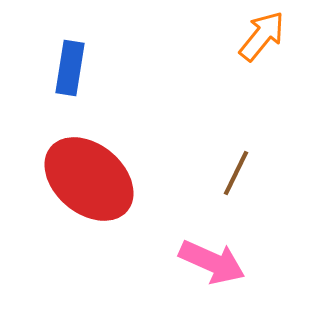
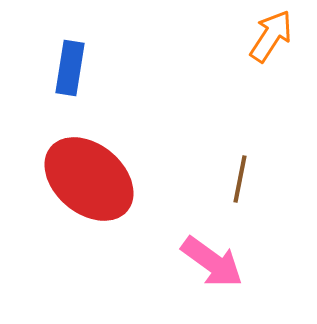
orange arrow: moved 9 px right; rotated 6 degrees counterclockwise
brown line: moved 4 px right, 6 px down; rotated 15 degrees counterclockwise
pink arrow: rotated 12 degrees clockwise
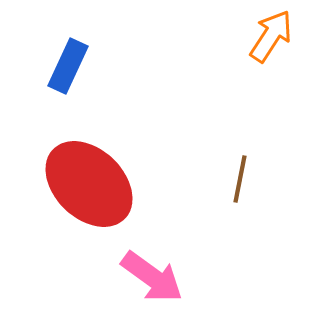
blue rectangle: moved 2 px left, 2 px up; rotated 16 degrees clockwise
red ellipse: moved 5 px down; rotated 4 degrees clockwise
pink arrow: moved 60 px left, 15 px down
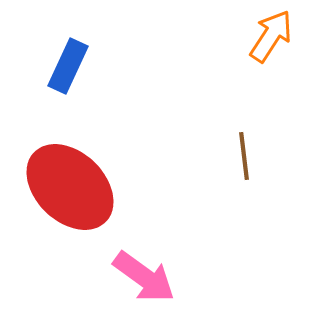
brown line: moved 4 px right, 23 px up; rotated 18 degrees counterclockwise
red ellipse: moved 19 px left, 3 px down
pink arrow: moved 8 px left
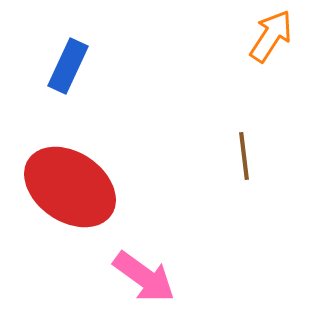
red ellipse: rotated 10 degrees counterclockwise
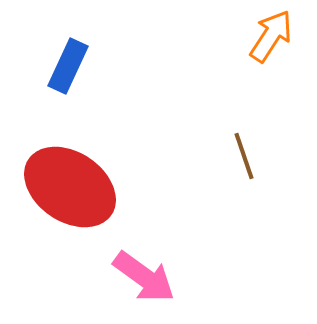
brown line: rotated 12 degrees counterclockwise
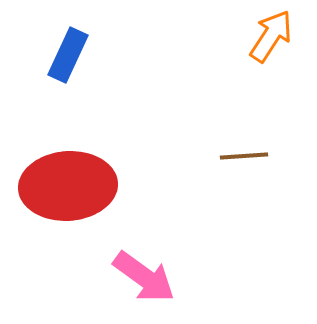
blue rectangle: moved 11 px up
brown line: rotated 75 degrees counterclockwise
red ellipse: moved 2 px left, 1 px up; rotated 38 degrees counterclockwise
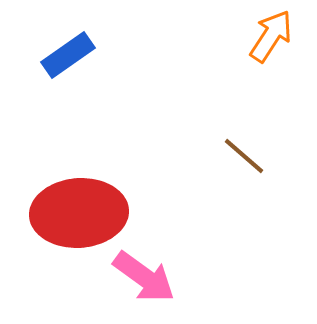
blue rectangle: rotated 30 degrees clockwise
brown line: rotated 45 degrees clockwise
red ellipse: moved 11 px right, 27 px down
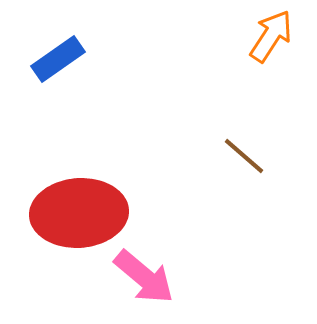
blue rectangle: moved 10 px left, 4 px down
pink arrow: rotated 4 degrees clockwise
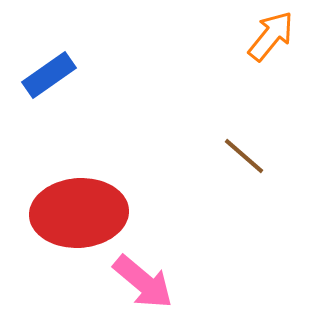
orange arrow: rotated 6 degrees clockwise
blue rectangle: moved 9 px left, 16 px down
pink arrow: moved 1 px left, 5 px down
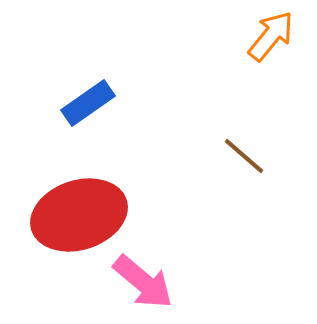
blue rectangle: moved 39 px right, 28 px down
red ellipse: moved 2 px down; rotated 14 degrees counterclockwise
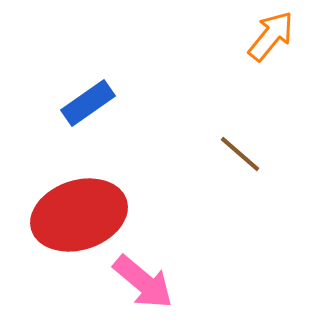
brown line: moved 4 px left, 2 px up
